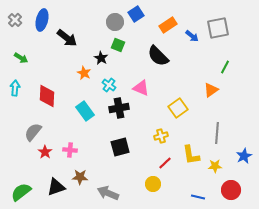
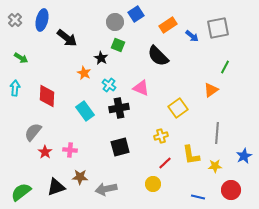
gray arrow: moved 2 px left, 4 px up; rotated 35 degrees counterclockwise
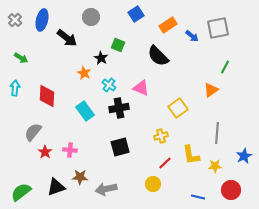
gray circle: moved 24 px left, 5 px up
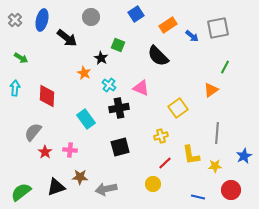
cyan rectangle: moved 1 px right, 8 px down
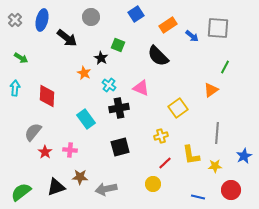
gray square: rotated 15 degrees clockwise
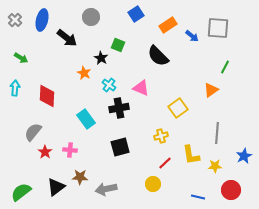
black triangle: rotated 18 degrees counterclockwise
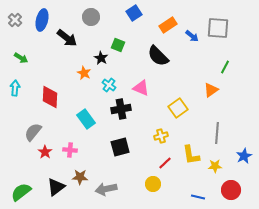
blue square: moved 2 px left, 1 px up
red diamond: moved 3 px right, 1 px down
black cross: moved 2 px right, 1 px down
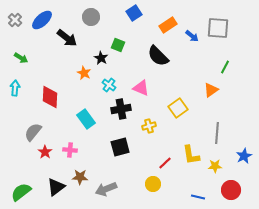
blue ellipse: rotated 35 degrees clockwise
yellow cross: moved 12 px left, 10 px up
gray arrow: rotated 10 degrees counterclockwise
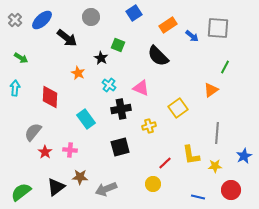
orange star: moved 6 px left
